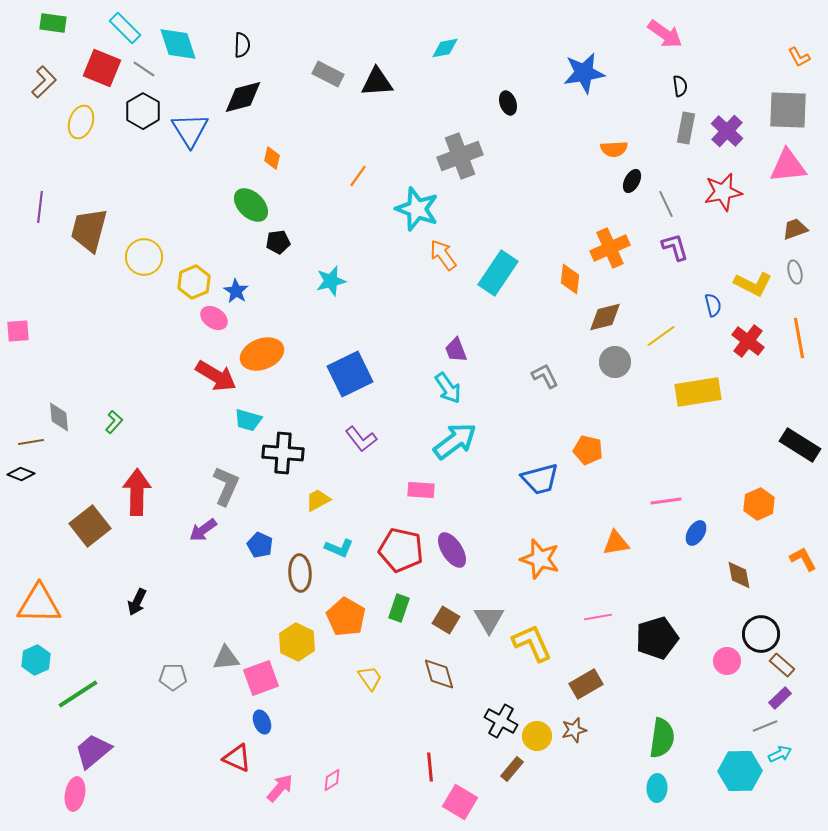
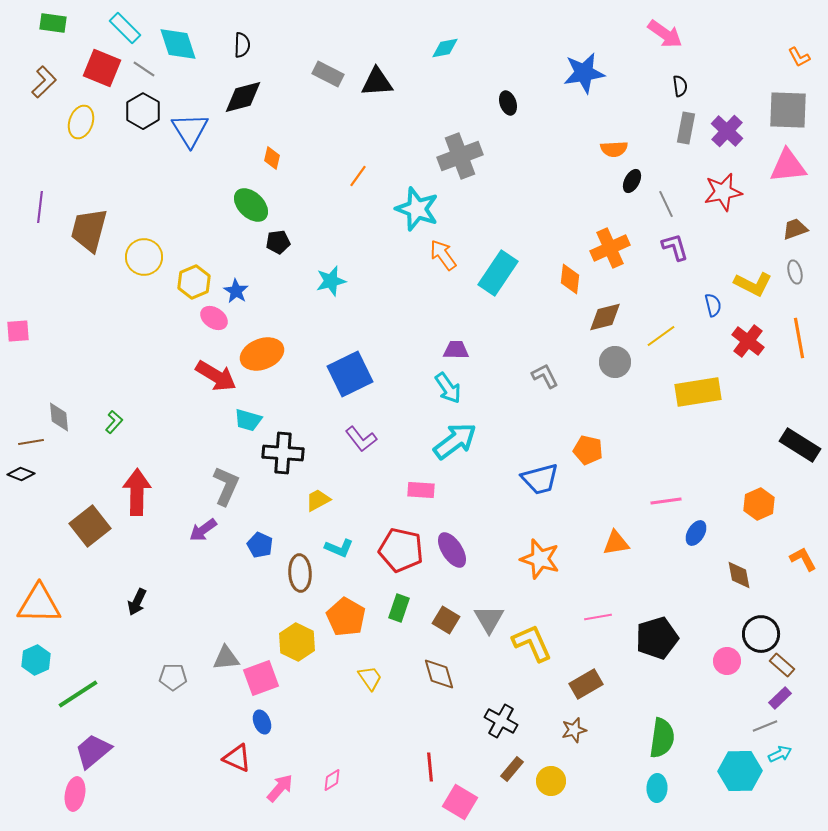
purple trapezoid at (456, 350): rotated 112 degrees clockwise
yellow circle at (537, 736): moved 14 px right, 45 px down
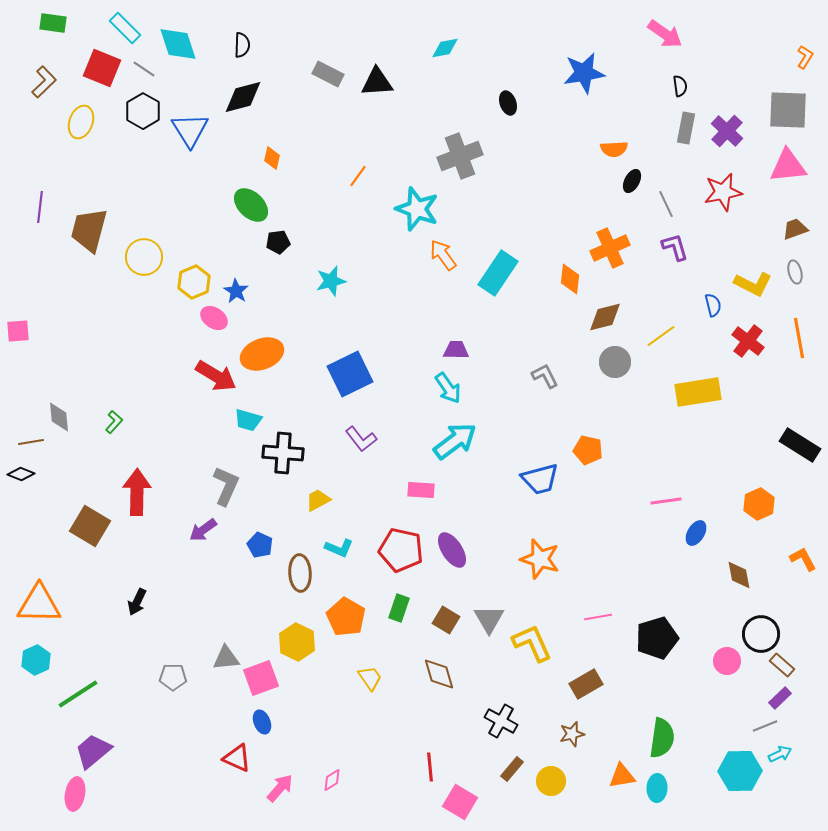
orange L-shape at (799, 57): moved 6 px right; rotated 120 degrees counterclockwise
brown square at (90, 526): rotated 21 degrees counterclockwise
orange triangle at (616, 543): moved 6 px right, 233 px down
brown star at (574, 730): moved 2 px left, 4 px down
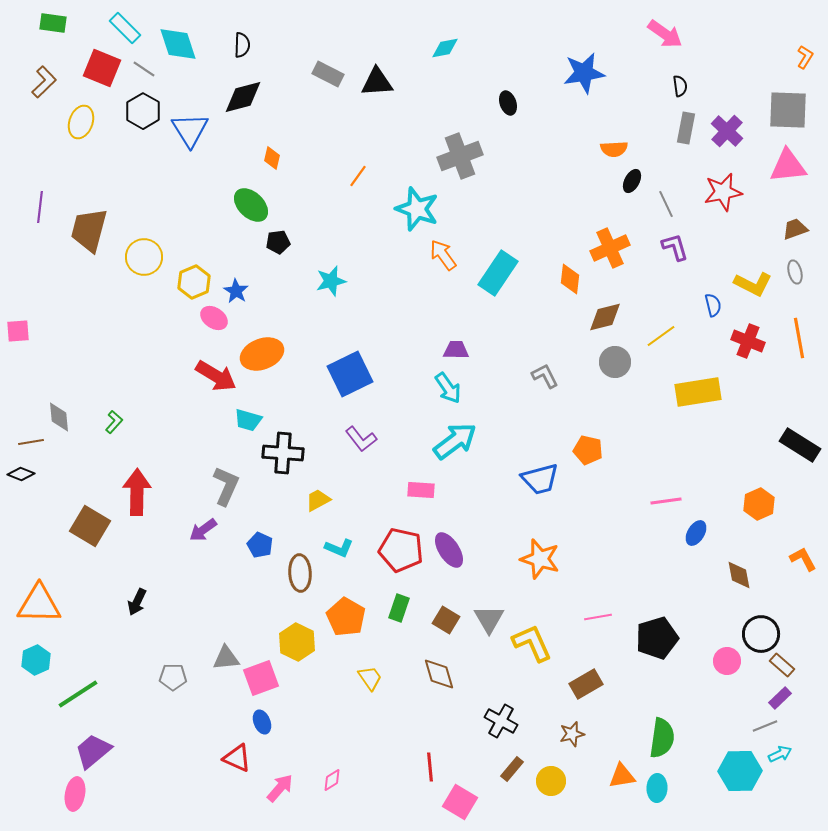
red cross at (748, 341): rotated 16 degrees counterclockwise
purple ellipse at (452, 550): moved 3 px left
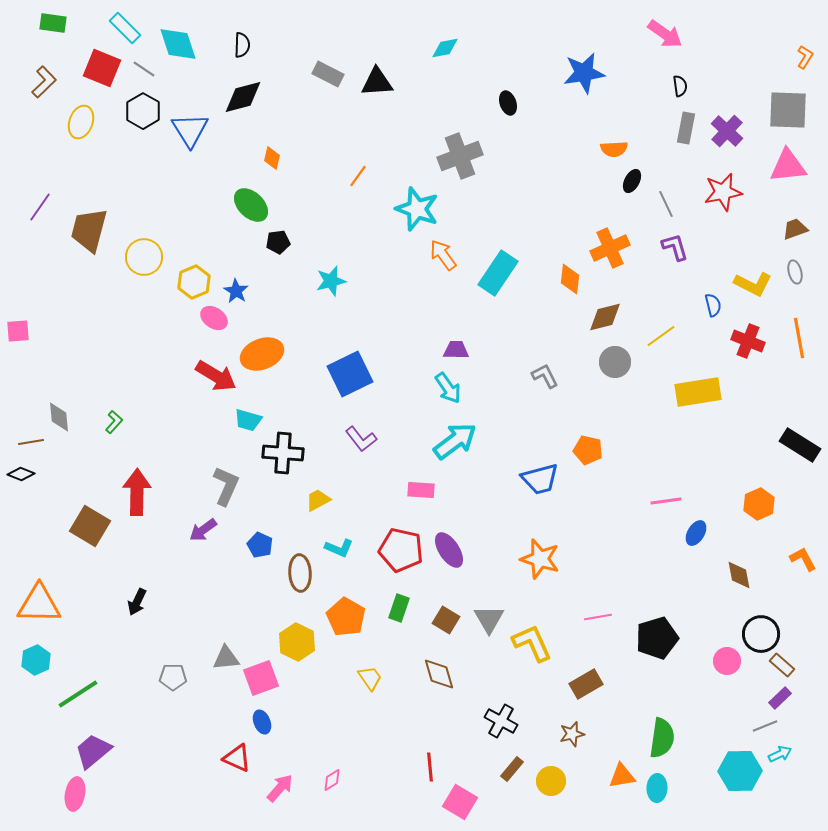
purple line at (40, 207): rotated 28 degrees clockwise
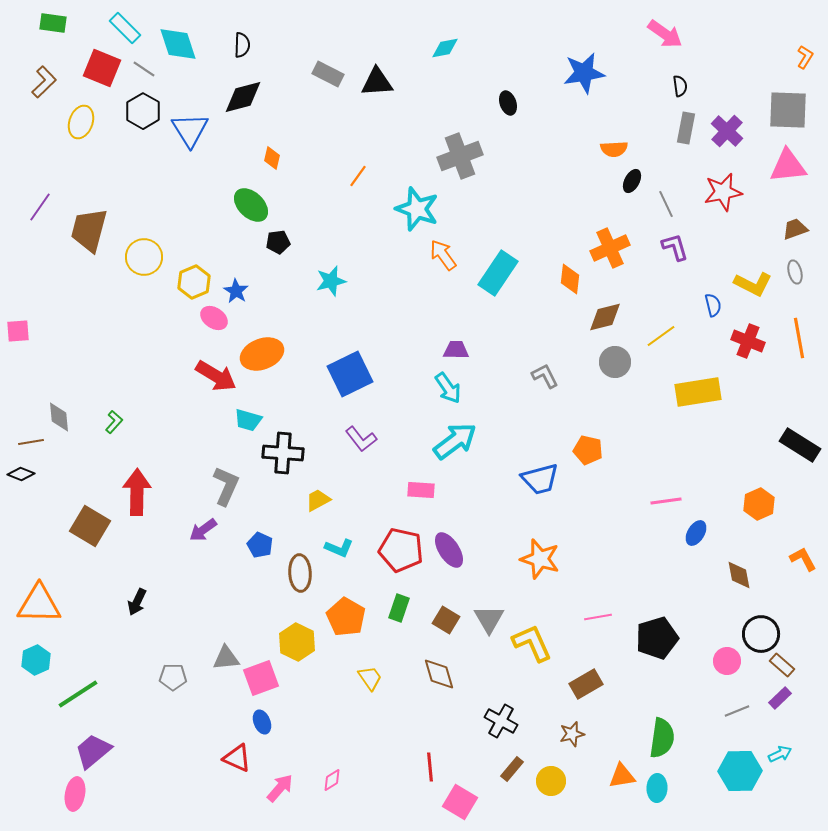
gray line at (765, 726): moved 28 px left, 15 px up
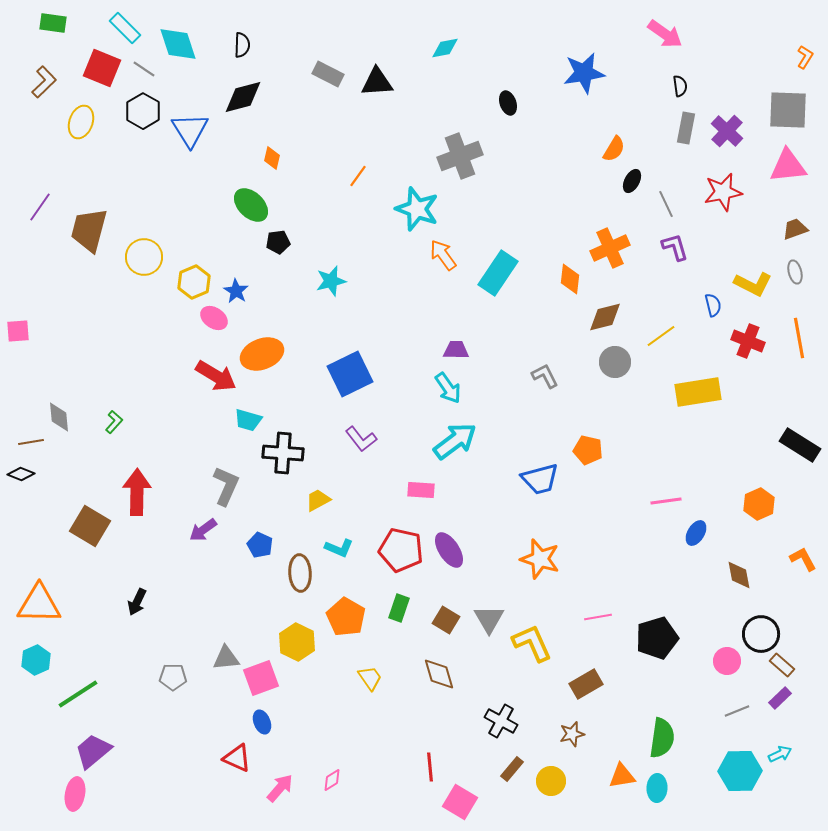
orange semicircle at (614, 149): rotated 56 degrees counterclockwise
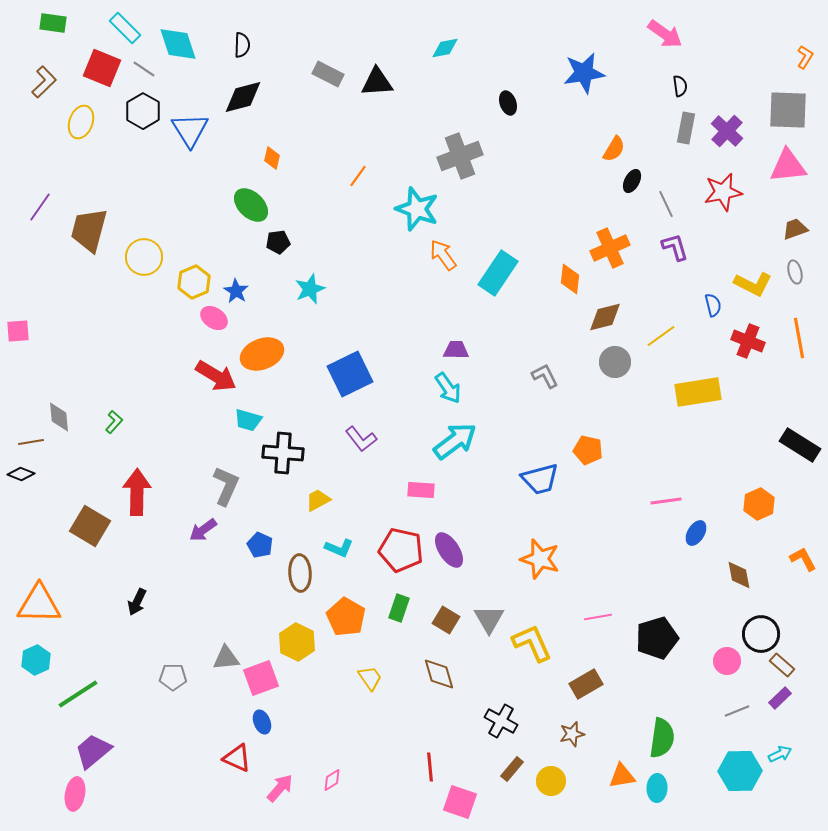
cyan star at (331, 281): moved 21 px left, 8 px down; rotated 8 degrees counterclockwise
pink square at (460, 802): rotated 12 degrees counterclockwise
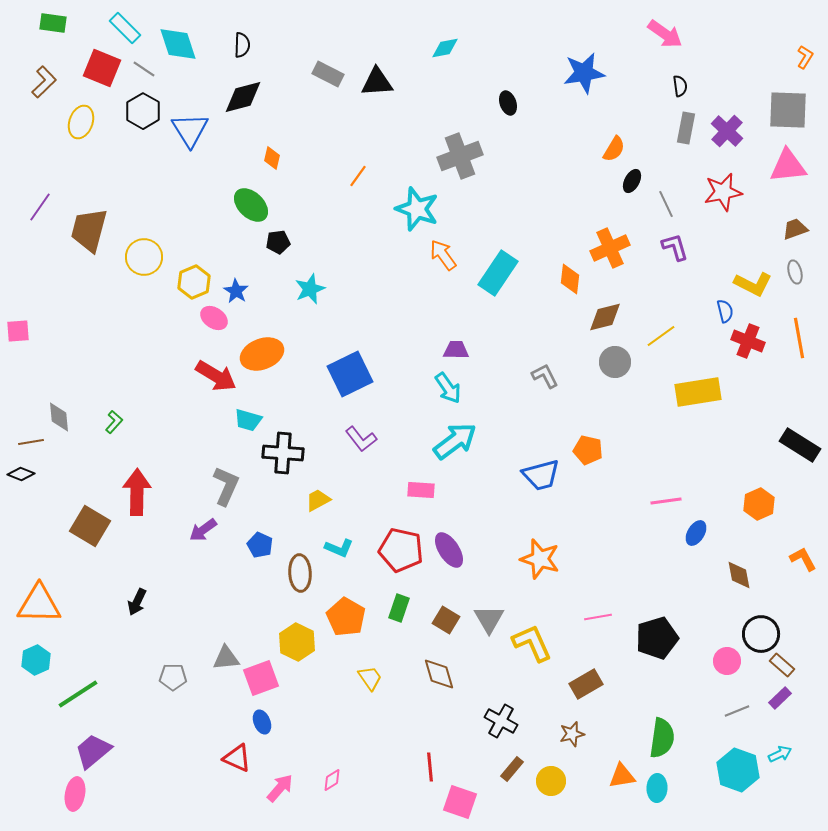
blue semicircle at (713, 305): moved 12 px right, 6 px down
blue trapezoid at (540, 479): moved 1 px right, 4 px up
cyan hexagon at (740, 771): moved 2 px left, 1 px up; rotated 21 degrees clockwise
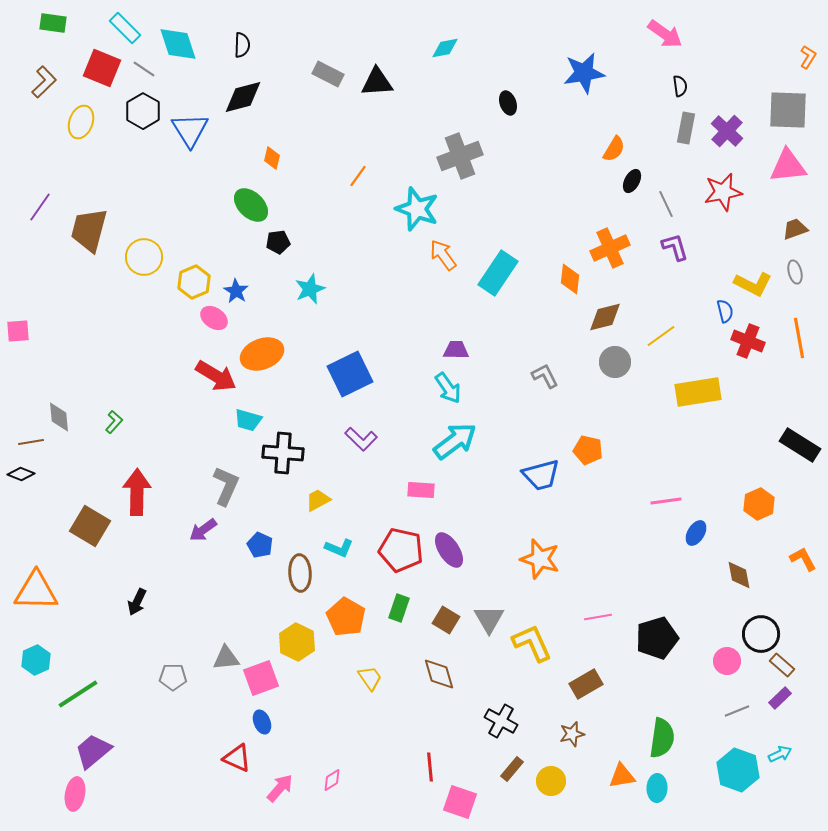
orange L-shape at (805, 57): moved 3 px right
purple L-shape at (361, 439): rotated 8 degrees counterclockwise
orange triangle at (39, 604): moved 3 px left, 13 px up
